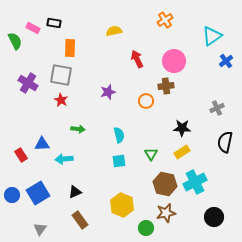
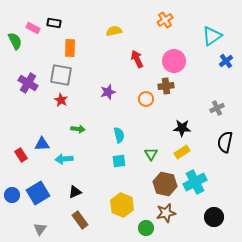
orange circle: moved 2 px up
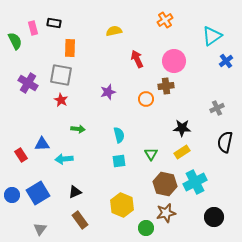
pink rectangle: rotated 48 degrees clockwise
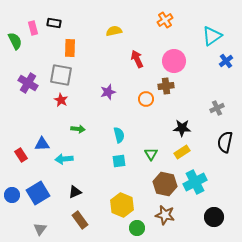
brown star: moved 1 px left, 2 px down; rotated 24 degrees clockwise
green circle: moved 9 px left
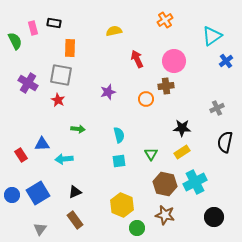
red star: moved 3 px left
brown rectangle: moved 5 px left
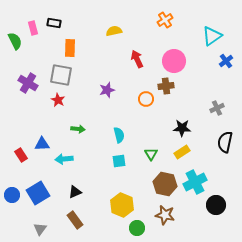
purple star: moved 1 px left, 2 px up
black circle: moved 2 px right, 12 px up
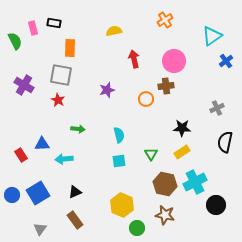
red arrow: moved 3 px left; rotated 12 degrees clockwise
purple cross: moved 4 px left, 2 px down
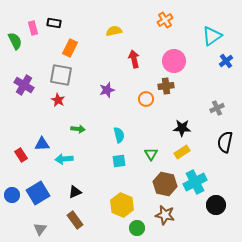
orange rectangle: rotated 24 degrees clockwise
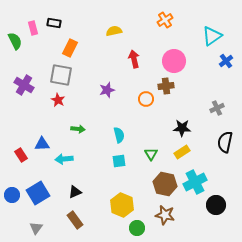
gray triangle: moved 4 px left, 1 px up
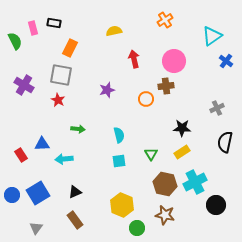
blue cross: rotated 16 degrees counterclockwise
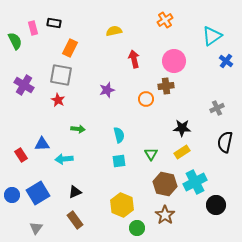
brown star: rotated 24 degrees clockwise
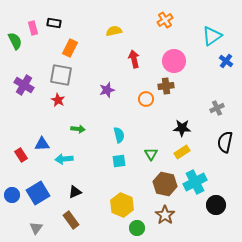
brown rectangle: moved 4 px left
